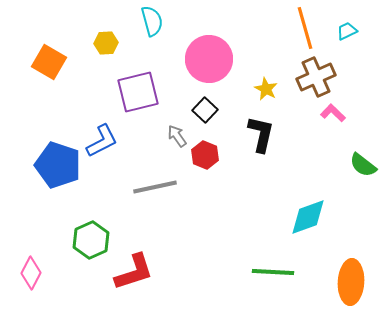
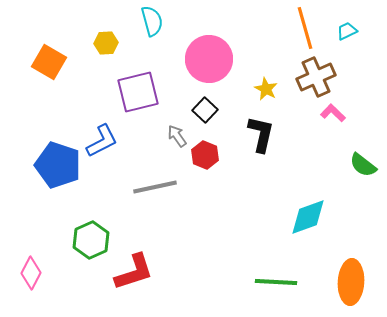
green line: moved 3 px right, 10 px down
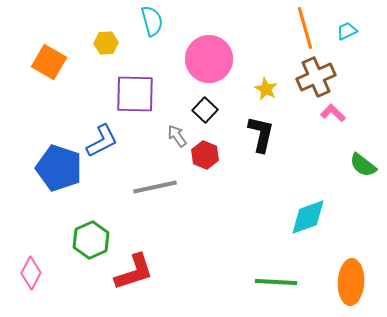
purple square: moved 3 px left, 2 px down; rotated 15 degrees clockwise
blue pentagon: moved 1 px right, 3 px down
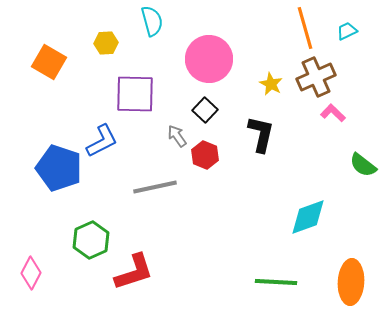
yellow star: moved 5 px right, 5 px up
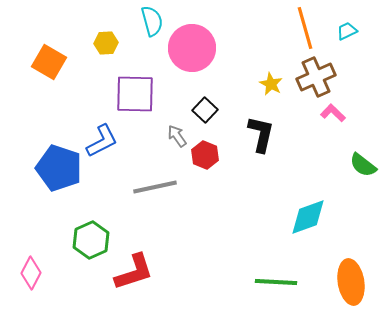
pink circle: moved 17 px left, 11 px up
orange ellipse: rotated 12 degrees counterclockwise
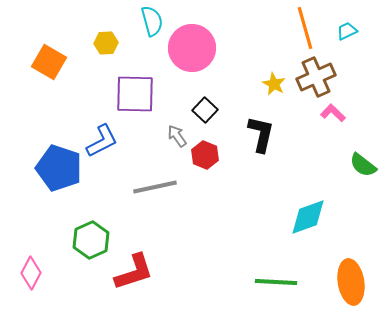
yellow star: moved 3 px right
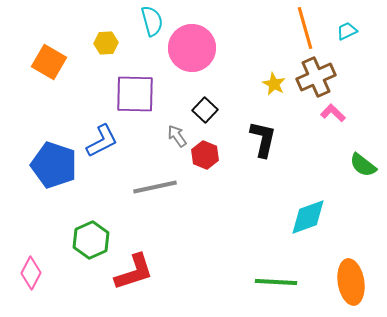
black L-shape: moved 2 px right, 5 px down
blue pentagon: moved 5 px left, 3 px up
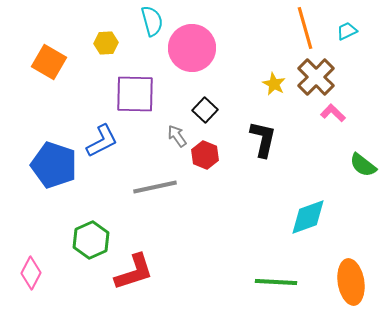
brown cross: rotated 21 degrees counterclockwise
